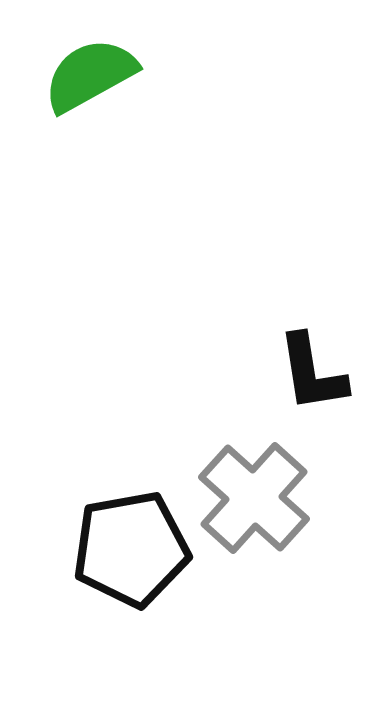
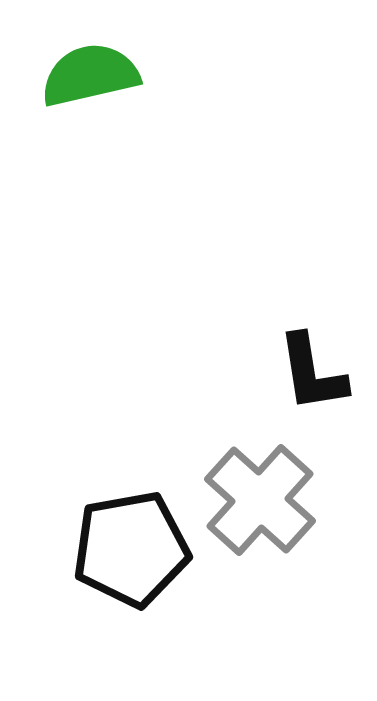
green semicircle: rotated 16 degrees clockwise
gray cross: moved 6 px right, 2 px down
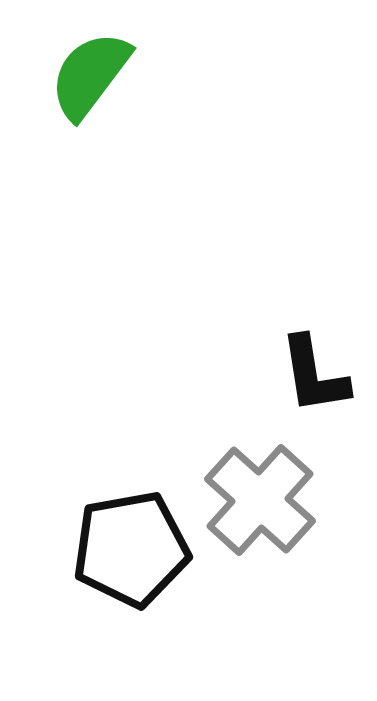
green semicircle: rotated 40 degrees counterclockwise
black L-shape: moved 2 px right, 2 px down
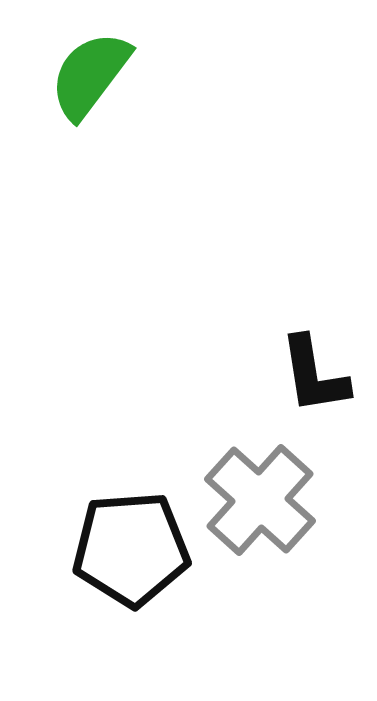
black pentagon: rotated 6 degrees clockwise
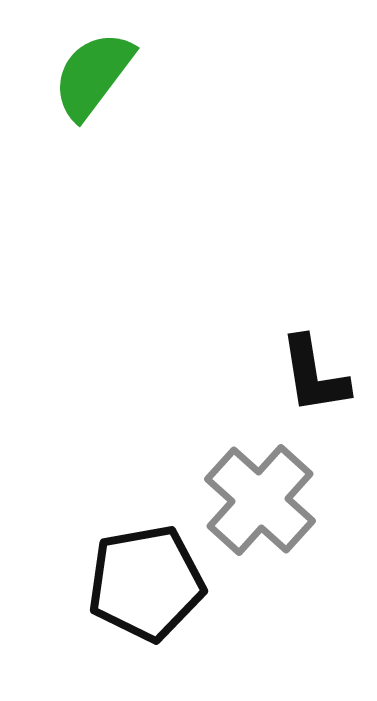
green semicircle: moved 3 px right
black pentagon: moved 15 px right, 34 px down; rotated 6 degrees counterclockwise
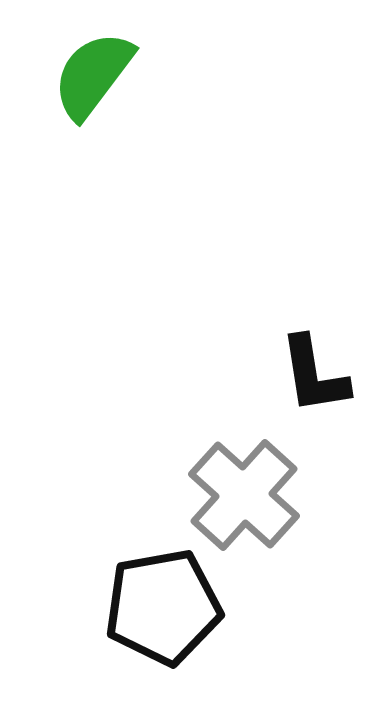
gray cross: moved 16 px left, 5 px up
black pentagon: moved 17 px right, 24 px down
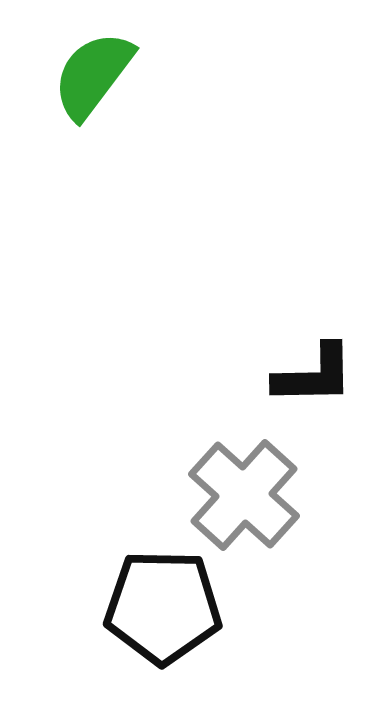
black L-shape: rotated 82 degrees counterclockwise
black pentagon: rotated 11 degrees clockwise
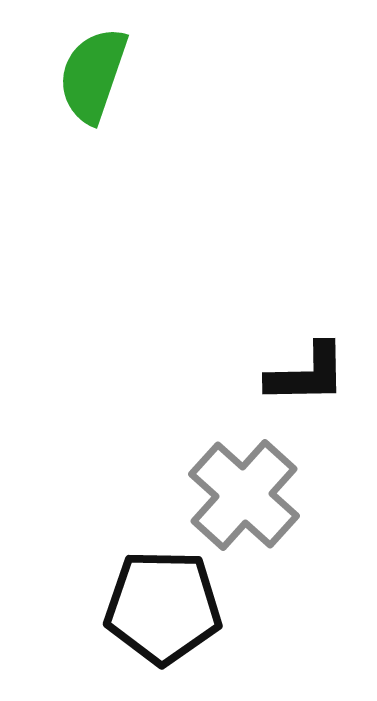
green semicircle: rotated 18 degrees counterclockwise
black L-shape: moved 7 px left, 1 px up
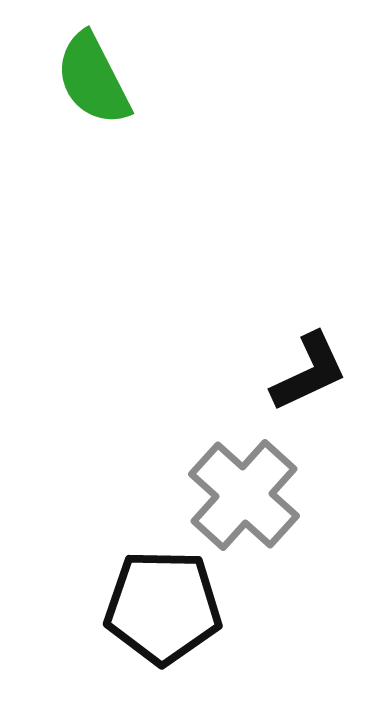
green semicircle: moved 4 px down; rotated 46 degrees counterclockwise
black L-shape: moved 2 px right, 2 px up; rotated 24 degrees counterclockwise
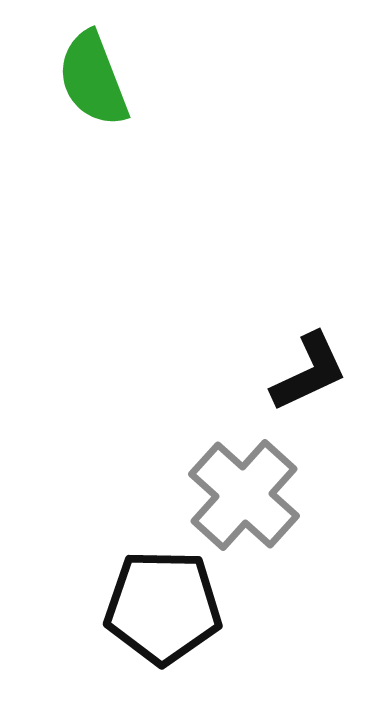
green semicircle: rotated 6 degrees clockwise
